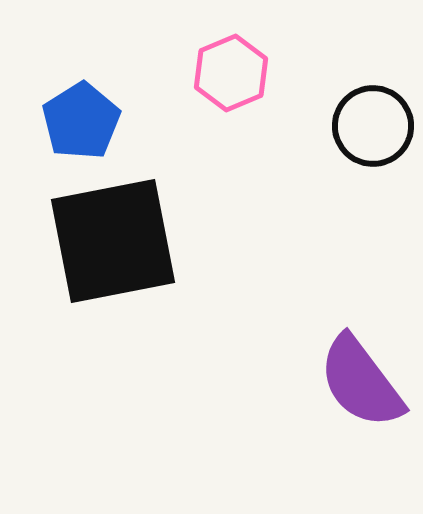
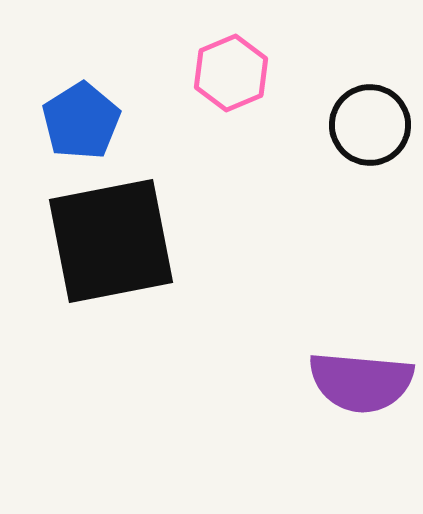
black circle: moved 3 px left, 1 px up
black square: moved 2 px left
purple semicircle: rotated 48 degrees counterclockwise
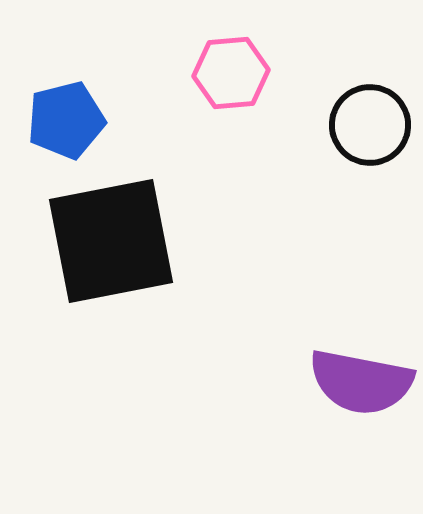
pink hexagon: rotated 18 degrees clockwise
blue pentagon: moved 15 px left, 1 px up; rotated 18 degrees clockwise
purple semicircle: rotated 6 degrees clockwise
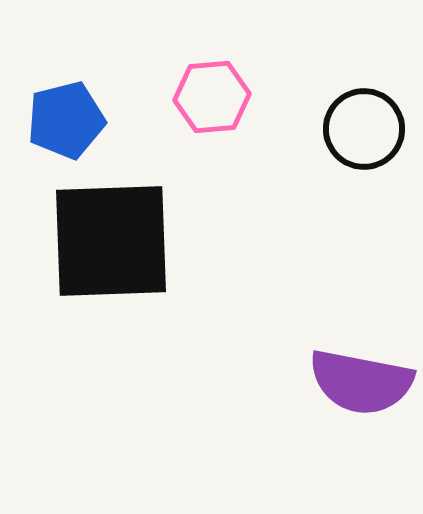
pink hexagon: moved 19 px left, 24 px down
black circle: moved 6 px left, 4 px down
black square: rotated 9 degrees clockwise
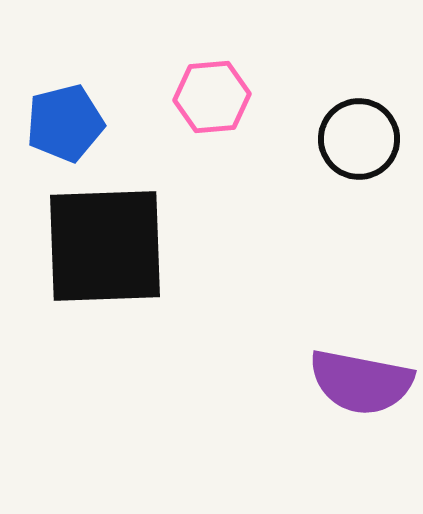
blue pentagon: moved 1 px left, 3 px down
black circle: moved 5 px left, 10 px down
black square: moved 6 px left, 5 px down
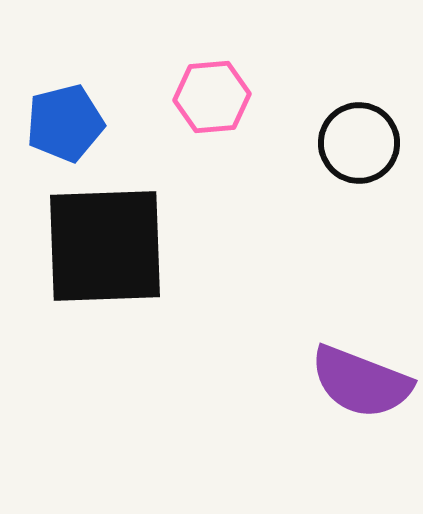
black circle: moved 4 px down
purple semicircle: rotated 10 degrees clockwise
